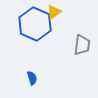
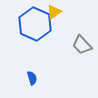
gray trapezoid: rotated 130 degrees clockwise
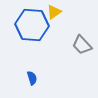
blue hexagon: moved 3 px left, 1 px down; rotated 20 degrees counterclockwise
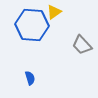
blue semicircle: moved 2 px left
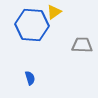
gray trapezoid: rotated 135 degrees clockwise
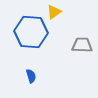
blue hexagon: moved 1 px left, 7 px down
blue semicircle: moved 1 px right, 2 px up
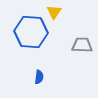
yellow triangle: rotated 21 degrees counterclockwise
blue semicircle: moved 8 px right, 1 px down; rotated 24 degrees clockwise
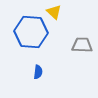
yellow triangle: rotated 21 degrees counterclockwise
blue semicircle: moved 1 px left, 5 px up
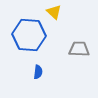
blue hexagon: moved 2 px left, 3 px down
gray trapezoid: moved 3 px left, 4 px down
